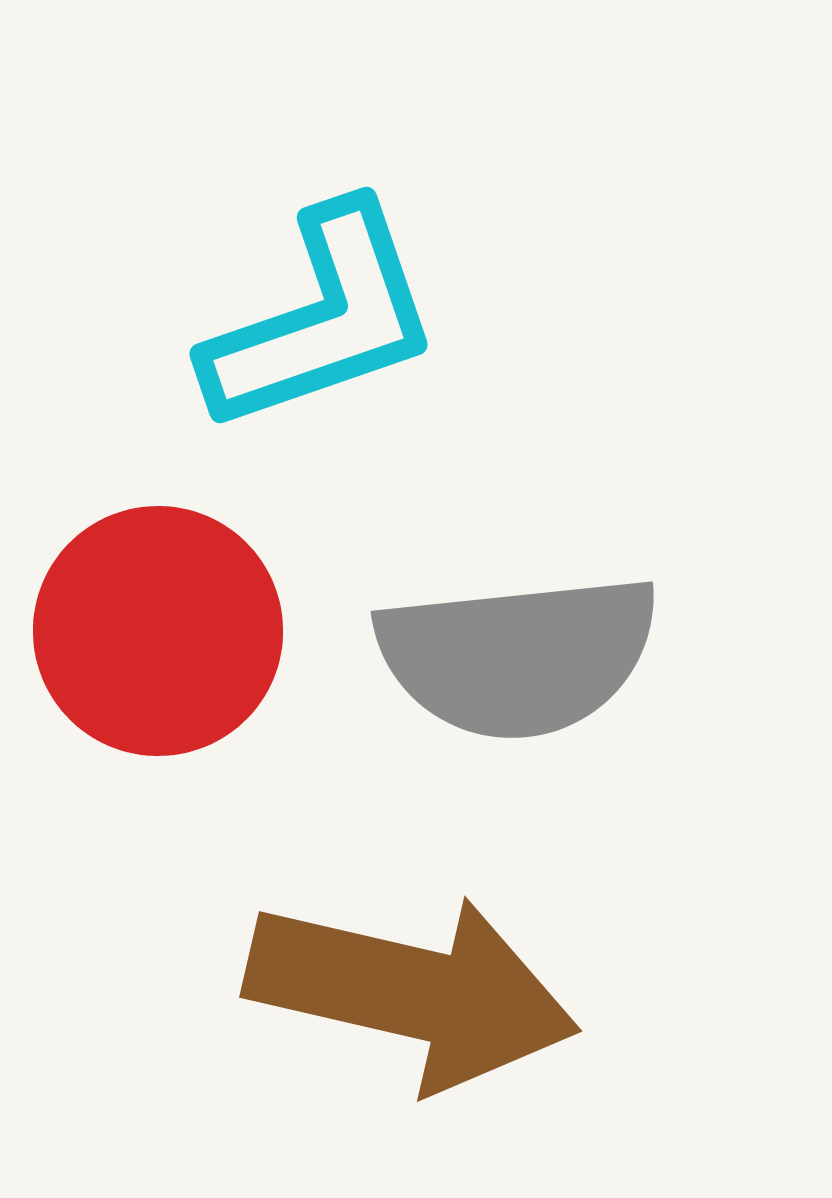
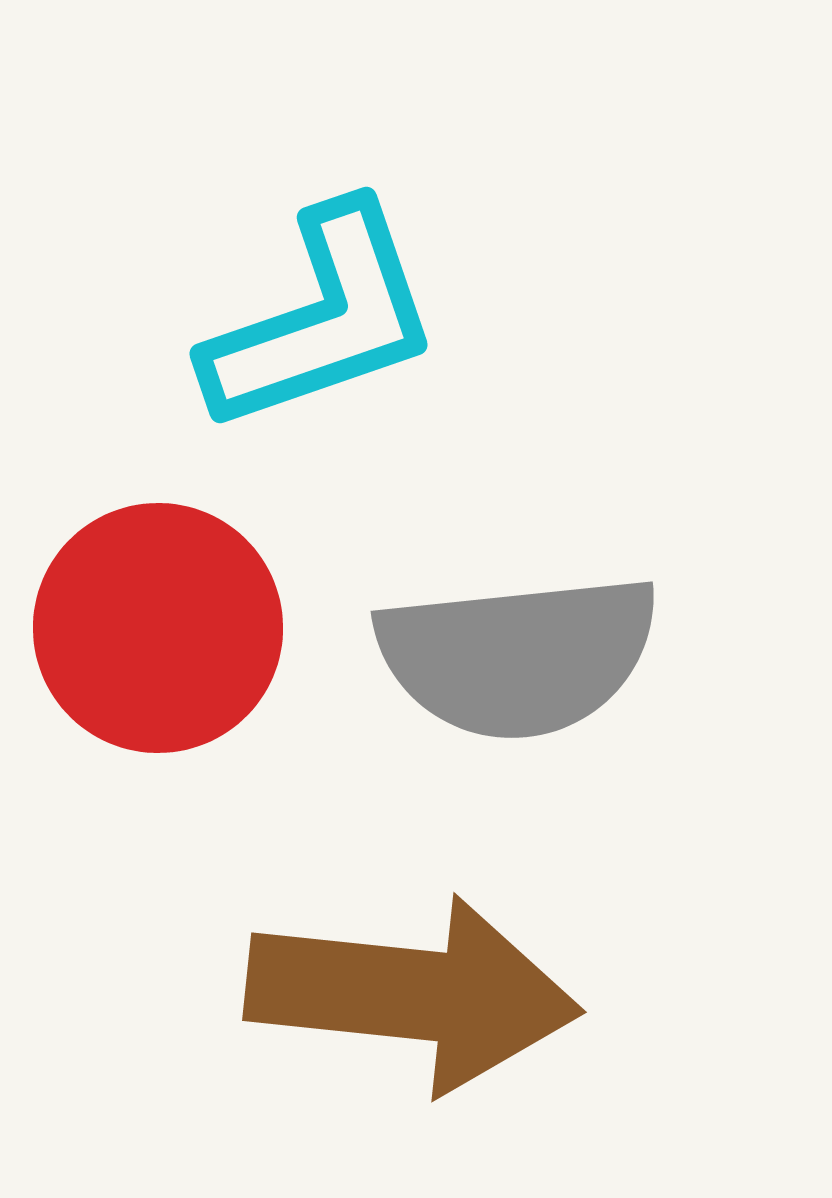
red circle: moved 3 px up
brown arrow: moved 1 px right, 2 px down; rotated 7 degrees counterclockwise
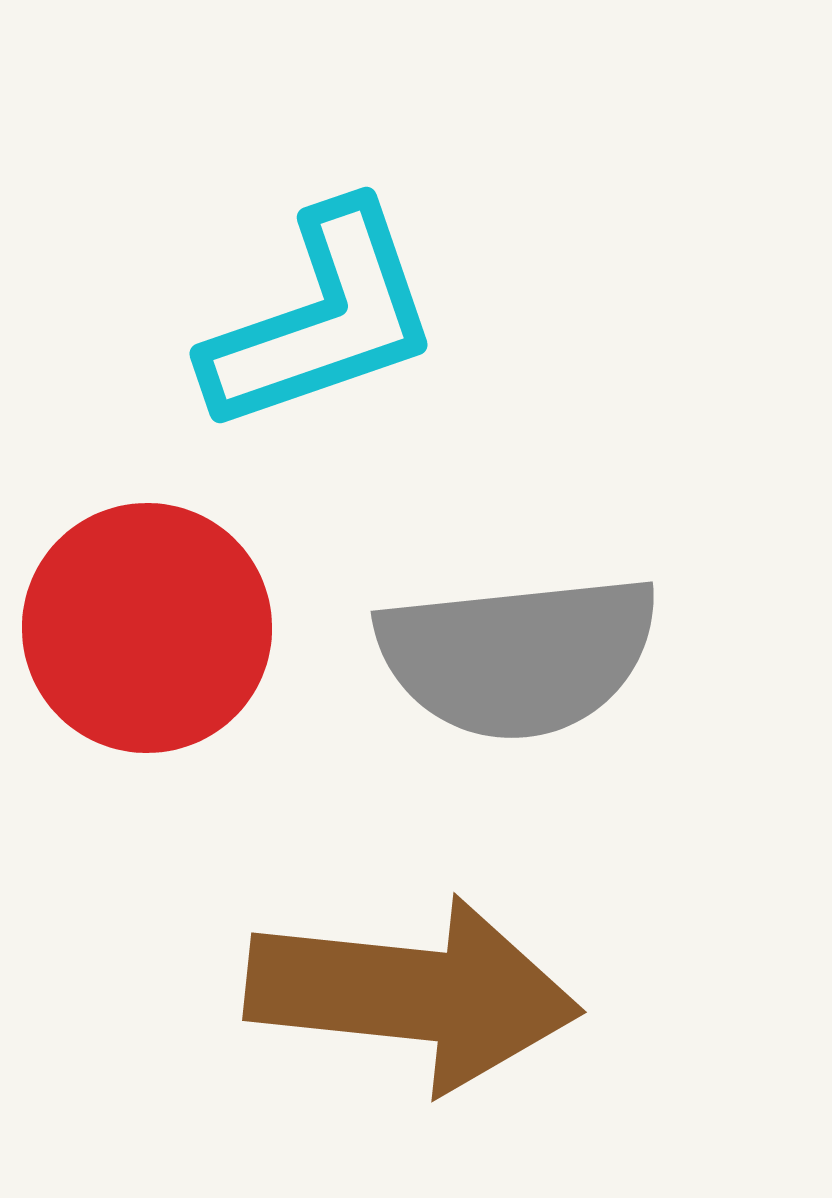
red circle: moved 11 px left
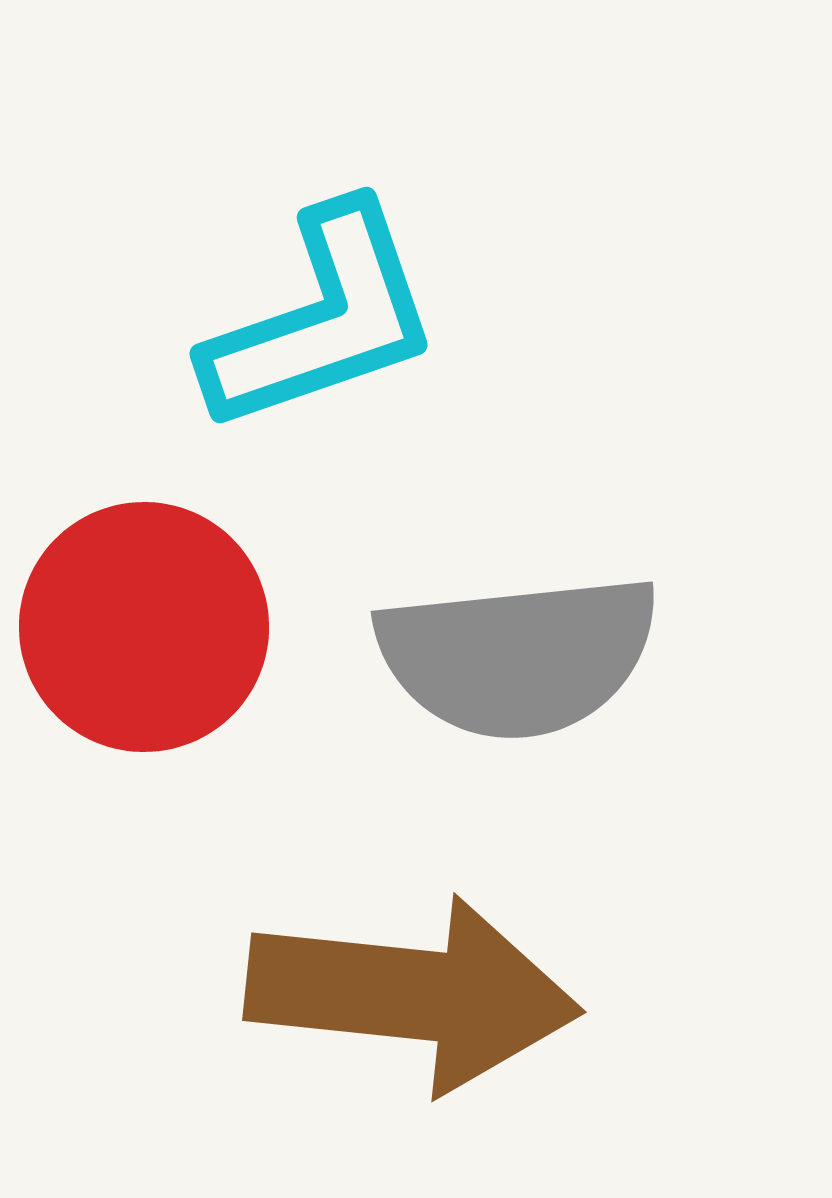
red circle: moved 3 px left, 1 px up
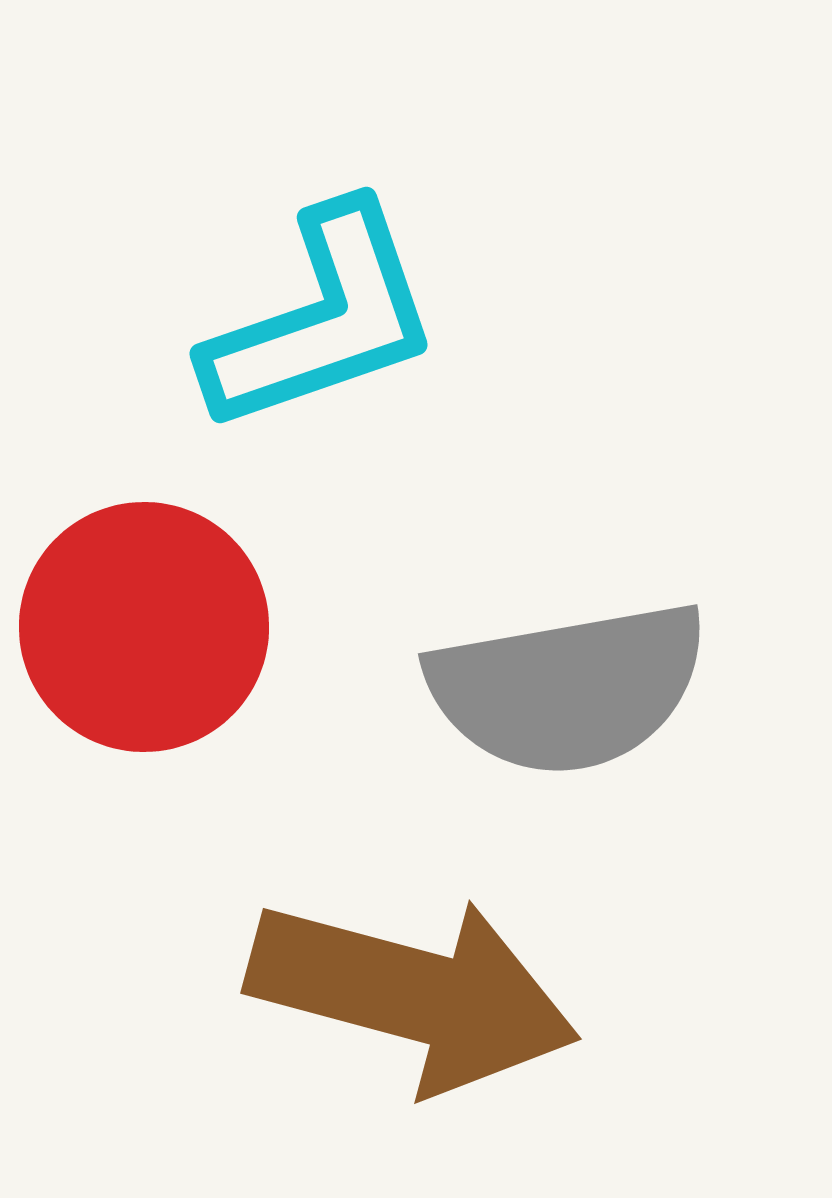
gray semicircle: moved 50 px right, 32 px down; rotated 4 degrees counterclockwise
brown arrow: rotated 9 degrees clockwise
